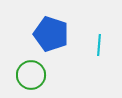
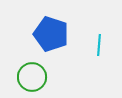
green circle: moved 1 px right, 2 px down
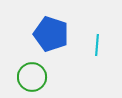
cyan line: moved 2 px left
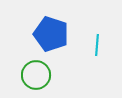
green circle: moved 4 px right, 2 px up
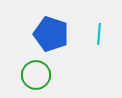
cyan line: moved 2 px right, 11 px up
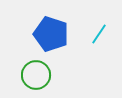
cyan line: rotated 30 degrees clockwise
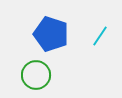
cyan line: moved 1 px right, 2 px down
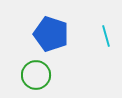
cyan line: moved 6 px right; rotated 50 degrees counterclockwise
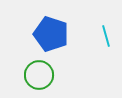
green circle: moved 3 px right
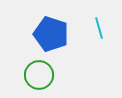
cyan line: moved 7 px left, 8 px up
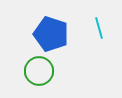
green circle: moved 4 px up
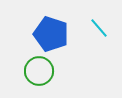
cyan line: rotated 25 degrees counterclockwise
